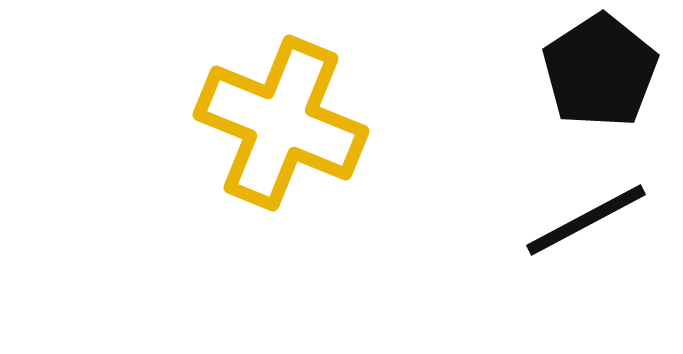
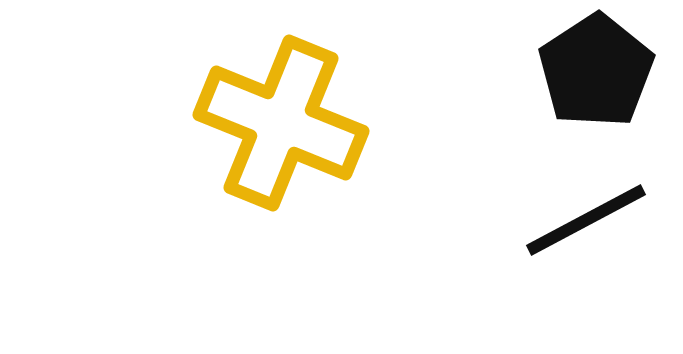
black pentagon: moved 4 px left
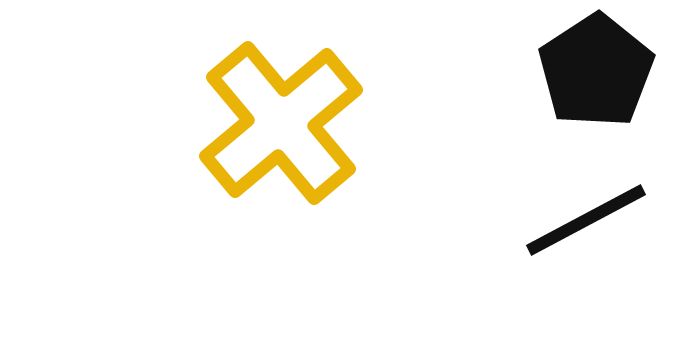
yellow cross: rotated 28 degrees clockwise
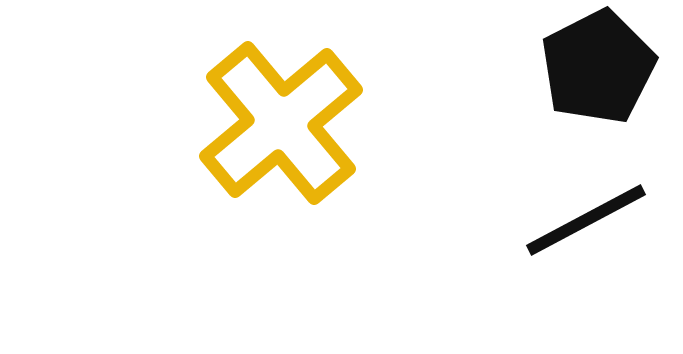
black pentagon: moved 2 px right, 4 px up; rotated 6 degrees clockwise
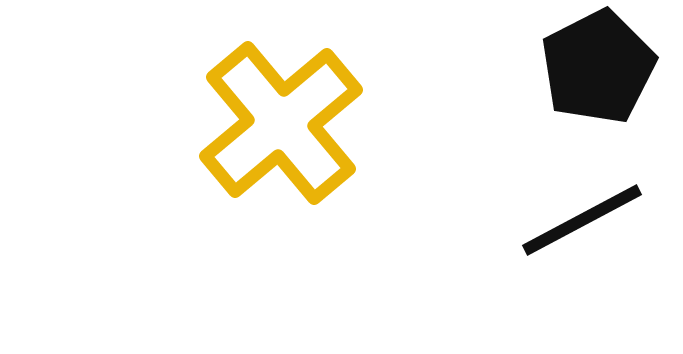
black line: moved 4 px left
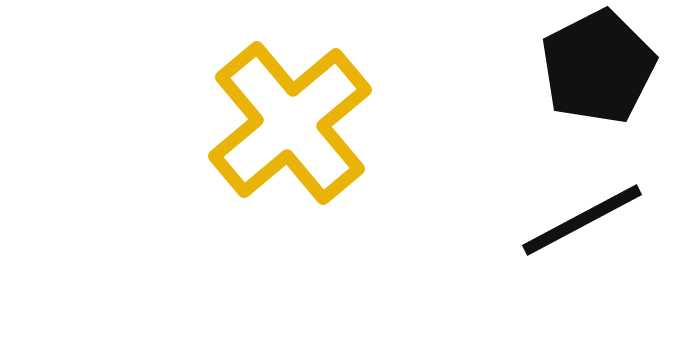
yellow cross: moved 9 px right
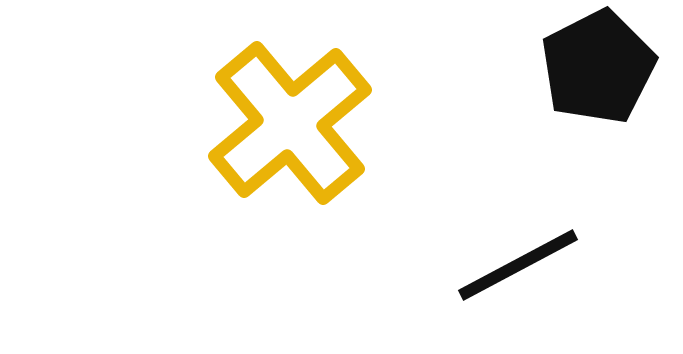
black line: moved 64 px left, 45 px down
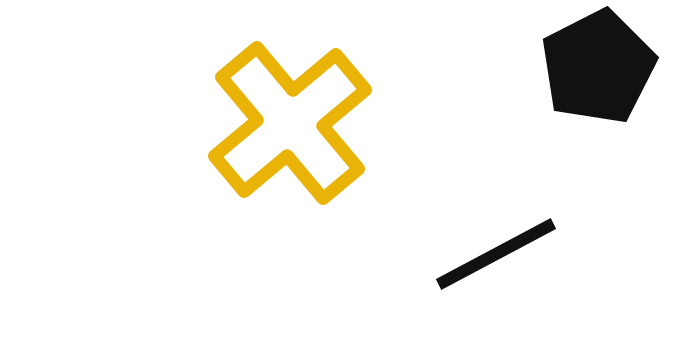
black line: moved 22 px left, 11 px up
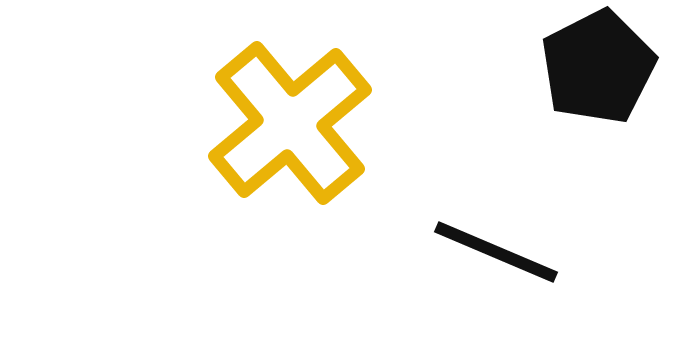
black line: moved 2 px up; rotated 51 degrees clockwise
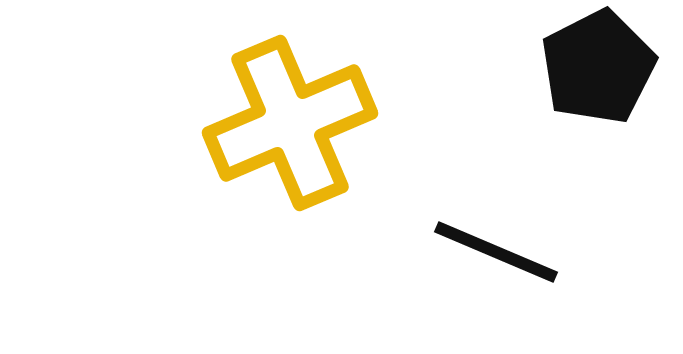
yellow cross: rotated 17 degrees clockwise
